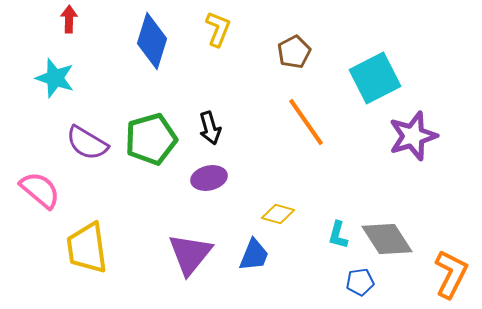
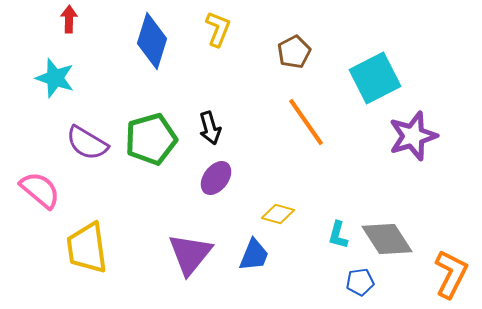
purple ellipse: moved 7 px right; rotated 40 degrees counterclockwise
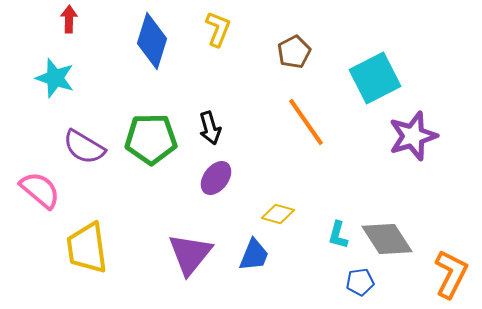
green pentagon: rotated 15 degrees clockwise
purple semicircle: moved 3 px left, 4 px down
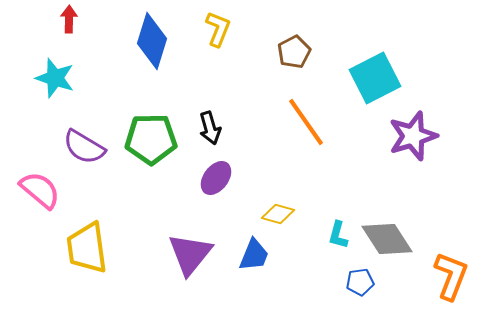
orange L-shape: moved 2 px down; rotated 6 degrees counterclockwise
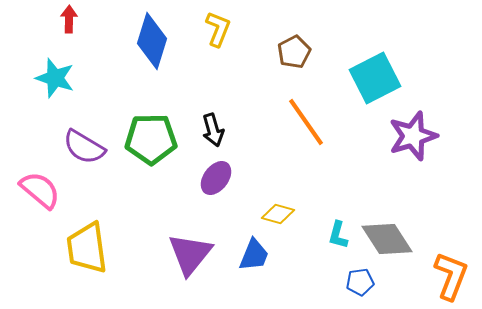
black arrow: moved 3 px right, 2 px down
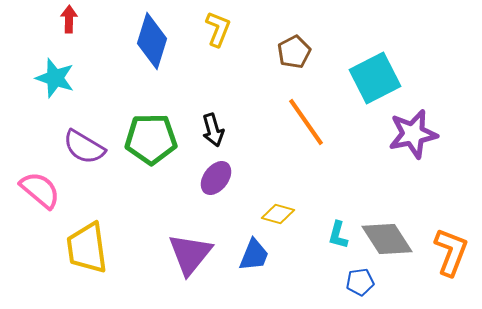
purple star: moved 2 px up; rotated 6 degrees clockwise
orange L-shape: moved 24 px up
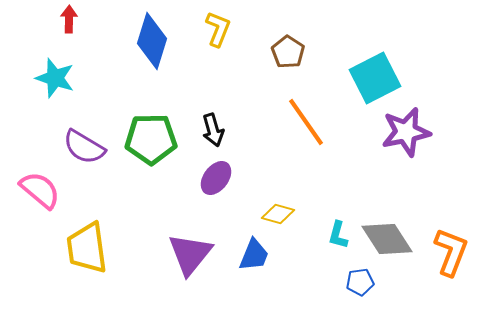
brown pentagon: moved 6 px left; rotated 12 degrees counterclockwise
purple star: moved 7 px left, 2 px up
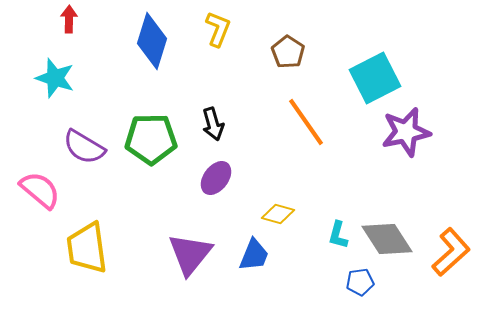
black arrow: moved 6 px up
orange L-shape: rotated 27 degrees clockwise
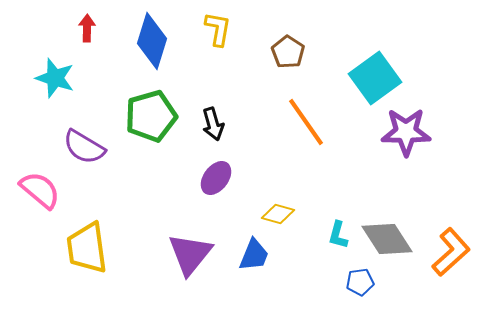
red arrow: moved 18 px right, 9 px down
yellow L-shape: rotated 12 degrees counterclockwise
cyan square: rotated 9 degrees counterclockwise
purple star: rotated 12 degrees clockwise
green pentagon: moved 23 px up; rotated 15 degrees counterclockwise
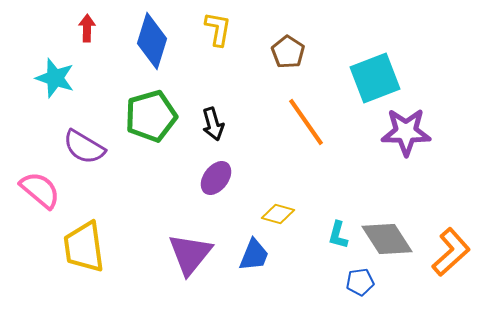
cyan square: rotated 15 degrees clockwise
yellow trapezoid: moved 3 px left, 1 px up
